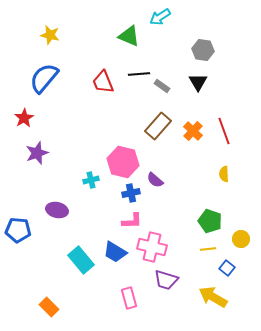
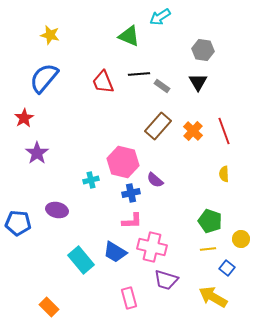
purple star: rotated 15 degrees counterclockwise
blue pentagon: moved 7 px up
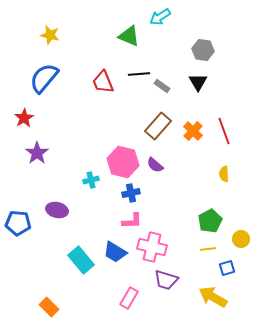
purple semicircle: moved 15 px up
green pentagon: rotated 25 degrees clockwise
blue square: rotated 35 degrees clockwise
pink rectangle: rotated 45 degrees clockwise
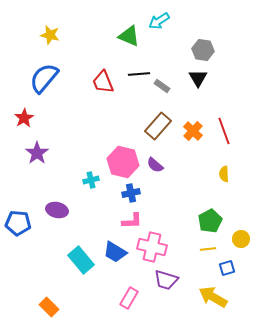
cyan arrow: moved 1 px left, 4 px down
black triangle: moved 4 px up
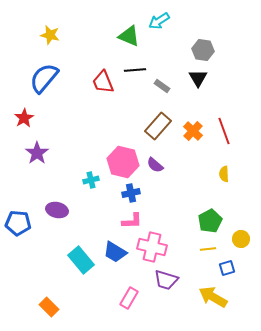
black line: moved 4 px left, 4 px up
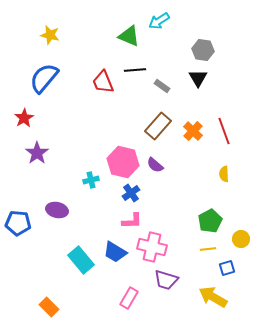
blue cross: rotated 24 degrees counterclockwise
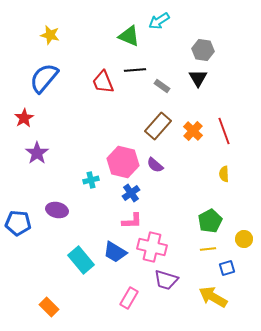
yellow circle: moved 3 px right
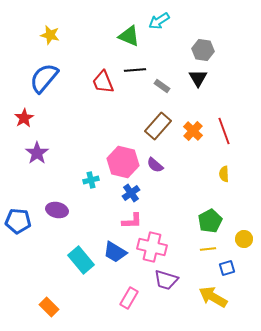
blue pentagon: moved 2 px up
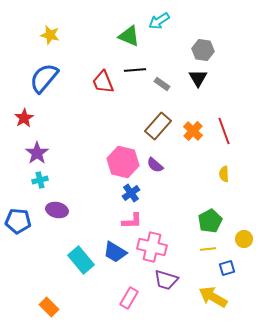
gray rectangle: moved 2 px up
cyan cross: moved 51 px left
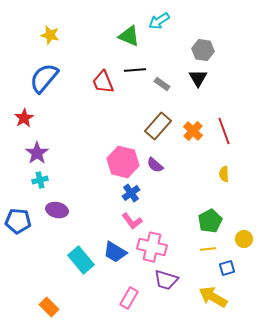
pink L-shape: rotated 55 degrees clockwise
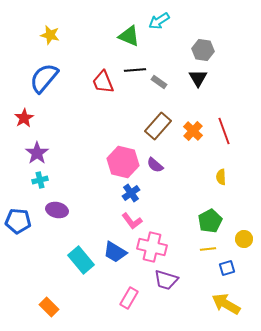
gray rectangle: moved 3 px left, 2 px up
yellow semicircle: moved 3 px left, 3 px down
yellow arrow: moved 13 px right, 7 px down
